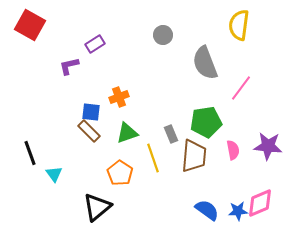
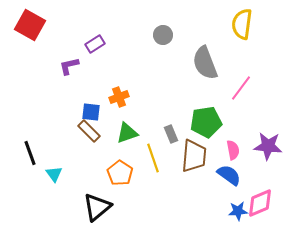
yellow semicircle: moved 3 px right, 1 px up
blue semicircle: moved 22 px right, 35 px up
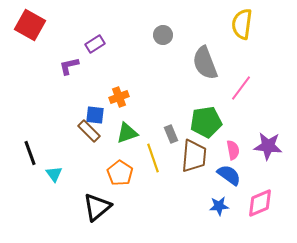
blue square: moved 4 px right, 3 px down
blue star: moved 19 px left, 5 px up
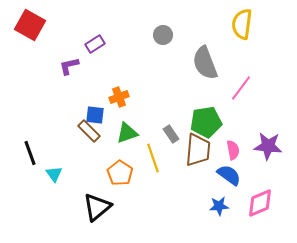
gray rectangle: rotated 12 degrees counterclockwise
brown trapezoid: moved 4 px right, 6 px up
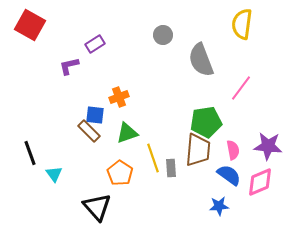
gray semicircle: moved 4 px left, 3 px up
gray rectangle: moved 34 px down; rotated 30 degrees clockwise
pink diamond: moved 21 px up
black triangle: rotated 32 degrees counterclockwise
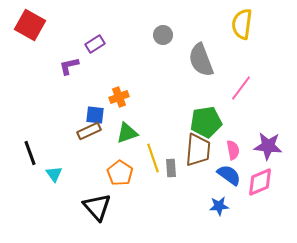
brown rectangle: rotated 70 degrees counterclockwise
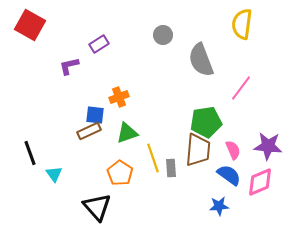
purple rectangle: moved 4 px right
pink semicircle: rotated 12 degrees counterclockwise
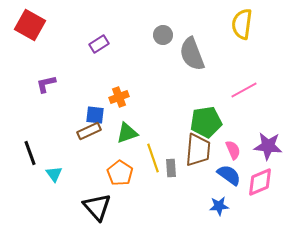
gray semicircle: moved 9 px left, 6 px up
purple L-shape: moved 23 px left, 18 px down
pink line: moved 3 px right, 2 px down; rotated 24 degrees clockwise
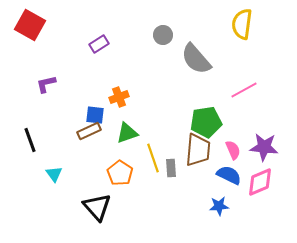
gray semicircle: moved 4 px right, 5 px down; rotated 20 degrees counterclockwise
purple star: moved 4 px left, 1 px down
black line: moved 13 px up
blue semicircle: rotated 10 degrees counterclockwise
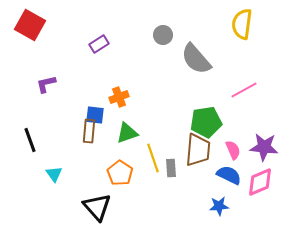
brown rectangle: rotated 60 degrees counterclockwise
